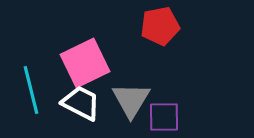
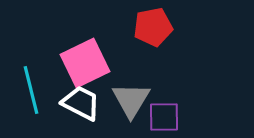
red pentagon: moved 7 px left, 1 px down
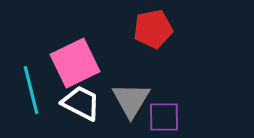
red pentagon: moved 2 px down
pink square: moved 10 px left
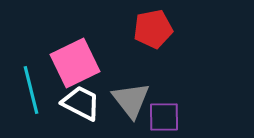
gray triangle: rotated 9 degrees counterclockwise
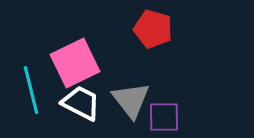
red pentagon: rotated 27 degrees clockwise
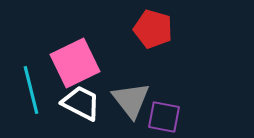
purple square: rotated 12 degrees clockwise
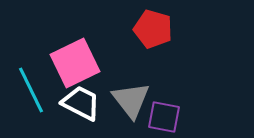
cyan line: rotated 12 degrees counterclockwise
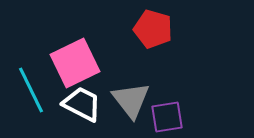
white trapezoid: moved 1 px right, 1 px down
purple square: moved 3 px right; rotated 20 degrees counterclockwise
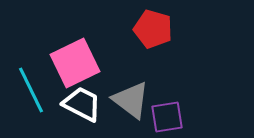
gray triangle: rotated 15 degrees counterclockwise
